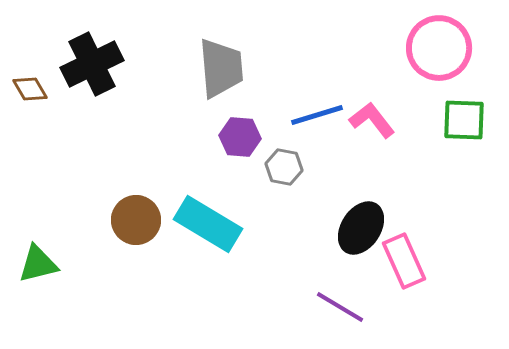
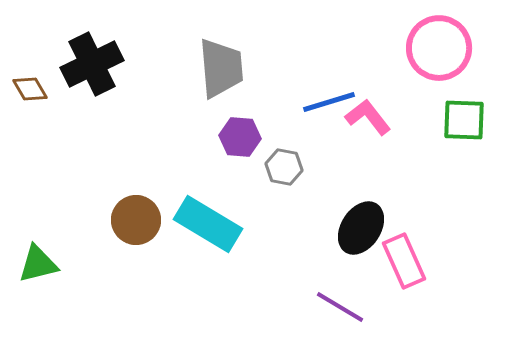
blue line: moved 12 px right, 13 px up
pink L-shape: moved 4 px left, 3 px up
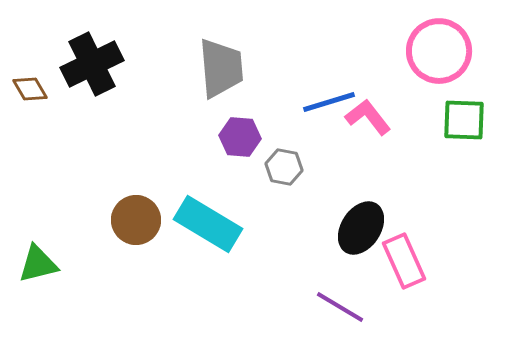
pink circle: moved 3 px down
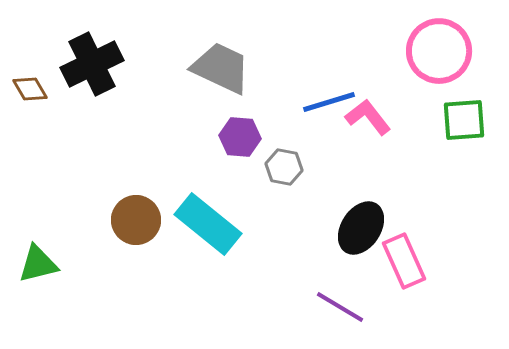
gray trapezoid: rotated 60 degrees counterclockwise
green square: rotated 6 degrees counterclockwise
cyan rectangle: rotated 8 degrees clockwise
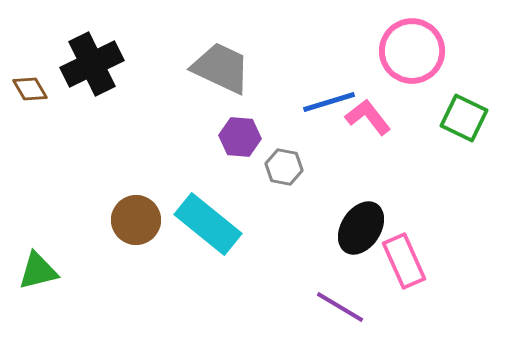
pink circle: moved 27 px left
green square: moved 2 px up; rotated 30 degrees clockwise
green triangle: moved 7 px down
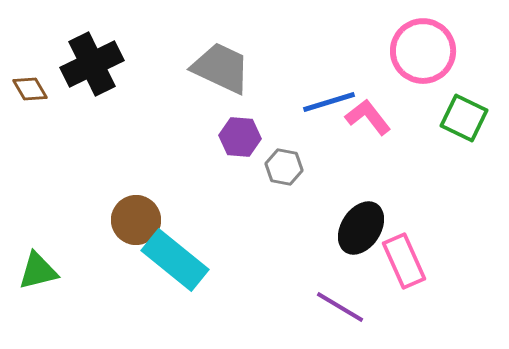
pink circle: moved 11 px right
cyan rectangle: moved 33 px left, 36 px down
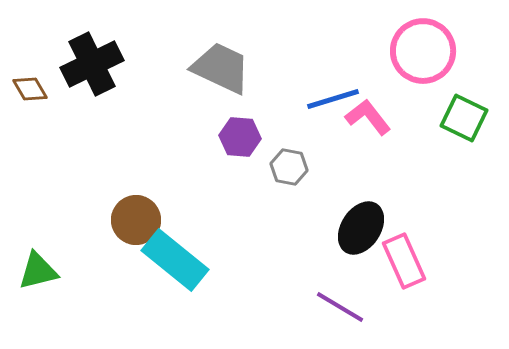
blue line: moved 4 px right, 3 px up
gray hexagon: moved 5 px right
